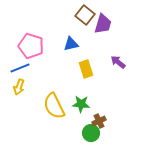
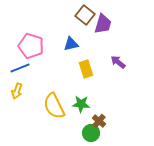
yellow arrow: moved 2 px left, 4 px down
brown cross: rotated 24 degrees counterclockwise
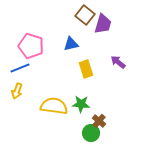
yellow semicircle: rotated 124 degrees clockwise
